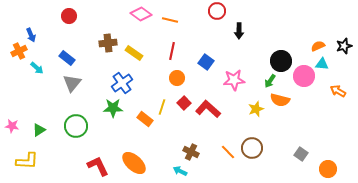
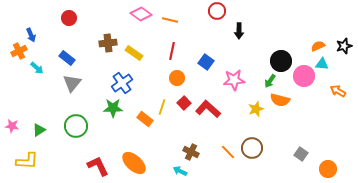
red circle at (69, 16): moved 2 px down
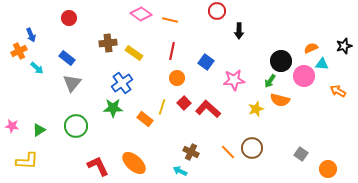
orange semicircle at (318, 46): moved 7 px left, 2 px down
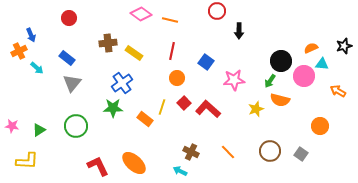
brown circle at (252, 148): moved 18 px right, 3 px down
orange circle at (328, 169): moved 8 px left, 43 px up
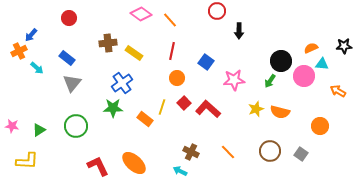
orange line at (170, 20): rotated 35 degrees clockwise
blue arrow at (31, 35): rotated 64 degrees clockwise
black star at (344, 46): rotated 14 degrees clockwise
orange semicircle at (280, 100): moved 12 px down
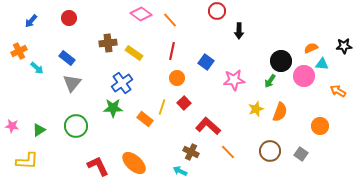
blue arrow at (31, 35): moved 14 px up
red L-shape at (208, 109): moved 17 px down
orange semicircle at (280, 112): rotated 84 degrees counterclockwise
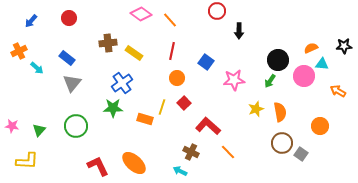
black circle at (281, 61): moved 3 px left, 1 px up
orange semicircle at (280, 112): rotated 30 degrees counterclockwise
orange rectangle at (145, 119): rotated 21 degrees counterclockwise
green triangle at (39, 130): rotated 16 degrees counterclockwise
brown circle at (270, 151): moved 12 px right, 8 px up
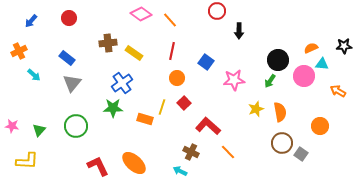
cyan arrow at (37, 68): moved 3 px left, 7 px down
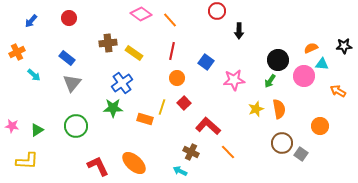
orange cross at (19, 51): moved 2 px left, 1 px down
orange semicircle at (280, 112): moved 1 px left, 3 px up
green triangle at (39, 130): moved 2 px left; rotated 16 degrees clockwise
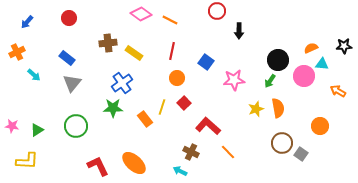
orange line at (170, 20): rotated 21 degrees counterclockwise
blue arrow at (31, 21): moved 4 px left, 1 px down
orange semicircle at (279, 109): moved 1 px left, 1 px up
orange rectangle at (145, 119): rotated 35 degrees clockwise
